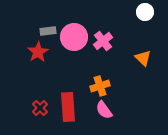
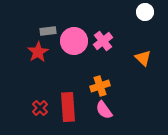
pink circle: moved 4 px down
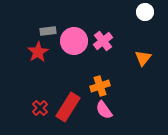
orange triangle: rotated 24 degrees clockwise
red rectangle: rotated 36 degrees clockwise
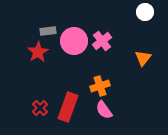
pink cross: moved 1 px left
red rectangle: rotated 12 degrees counterclockwise
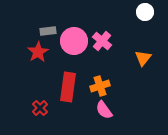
pink cross: rotated 12 degrees counterclockwise
red rectangle: moved 20 px up; rotated 12 degrees counterclockwise
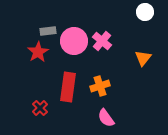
pink semicircle: moved 2 px right, 8 px down
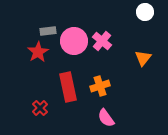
red rectangle: rotated 20 degrees counterclockwise
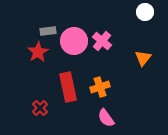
orange cross: moved 1 px down
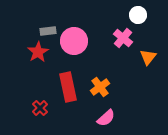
white circle: moved 7 px left, 3 px down
pink cross: moved 21 px right, 3 px up
orange triangle: moved 5 px right, 1 px up
orange cross: rotated 18 degrees counterclockwise
pink semicircle: rotated 96 degrees counterclockwise
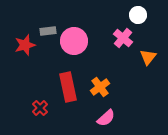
red star: moved 13 px left, 7 px up; rotated 15 degrees clockwise
